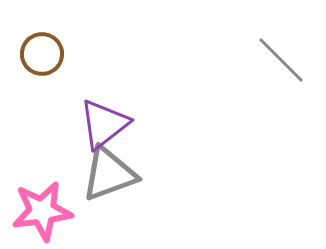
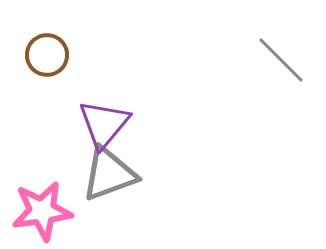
brown circle: moved 5 px right, 1 px down
purple triangle: rotated 12 degrees counterclockwise
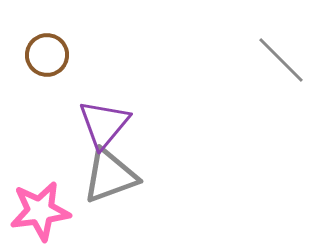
gray triangle: moved 1 px right, 2 px down
pink star: moved 2 px left
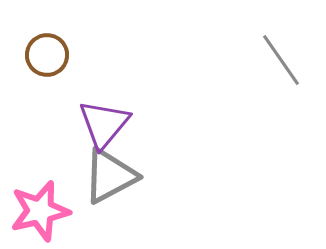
gray line: rotated 10 degrees clockwise
gray triangle: rotated 8 degrees counterclockwise
pink star: rotated 6 degrees counterclockwise
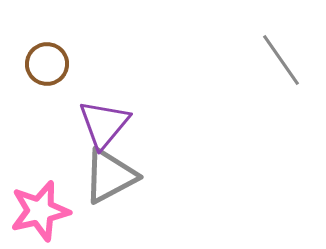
brown circle: moved 9 px down
